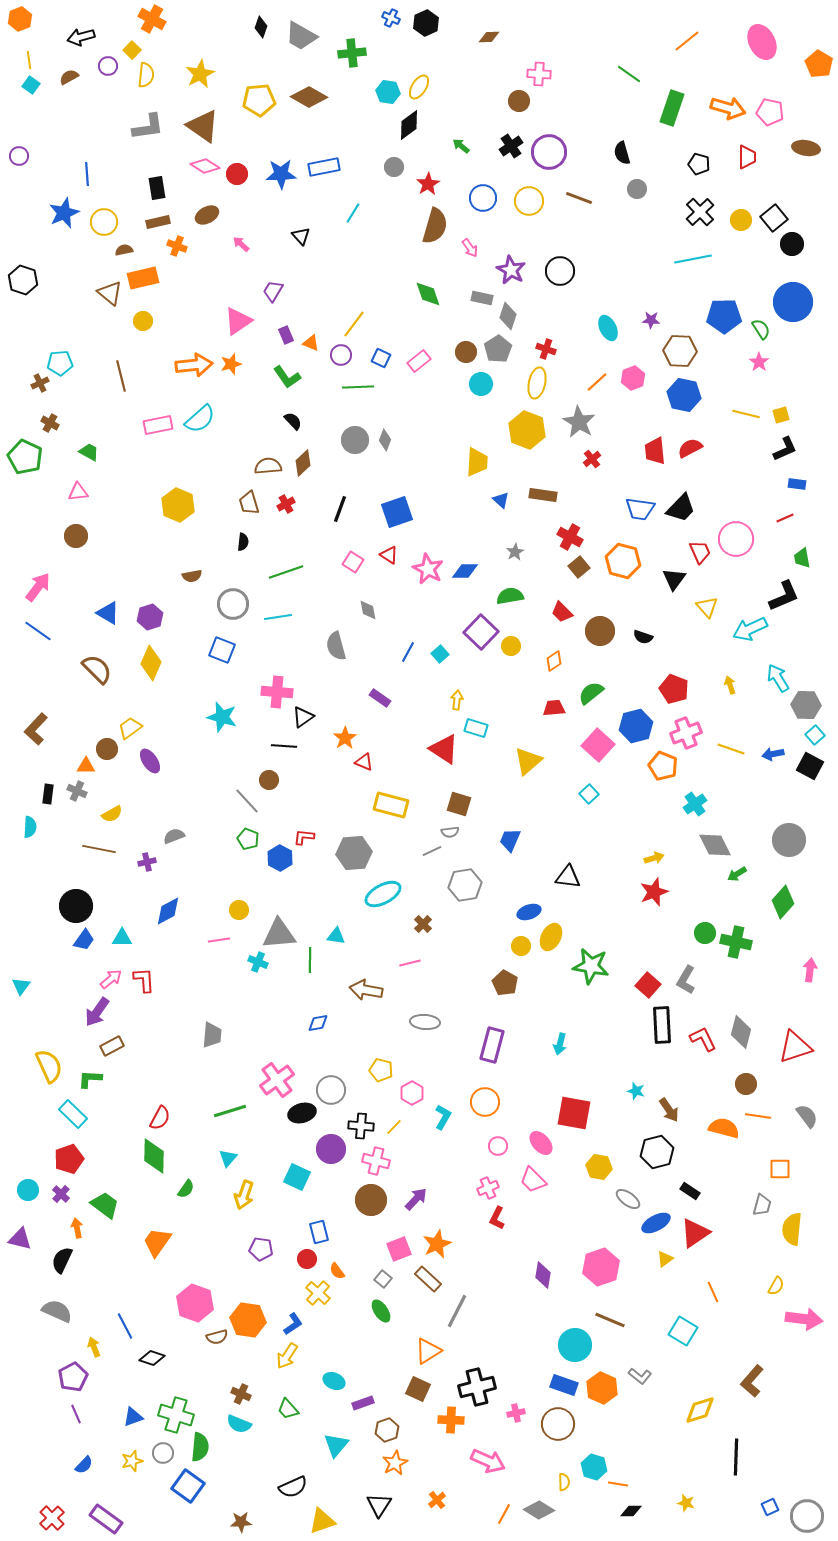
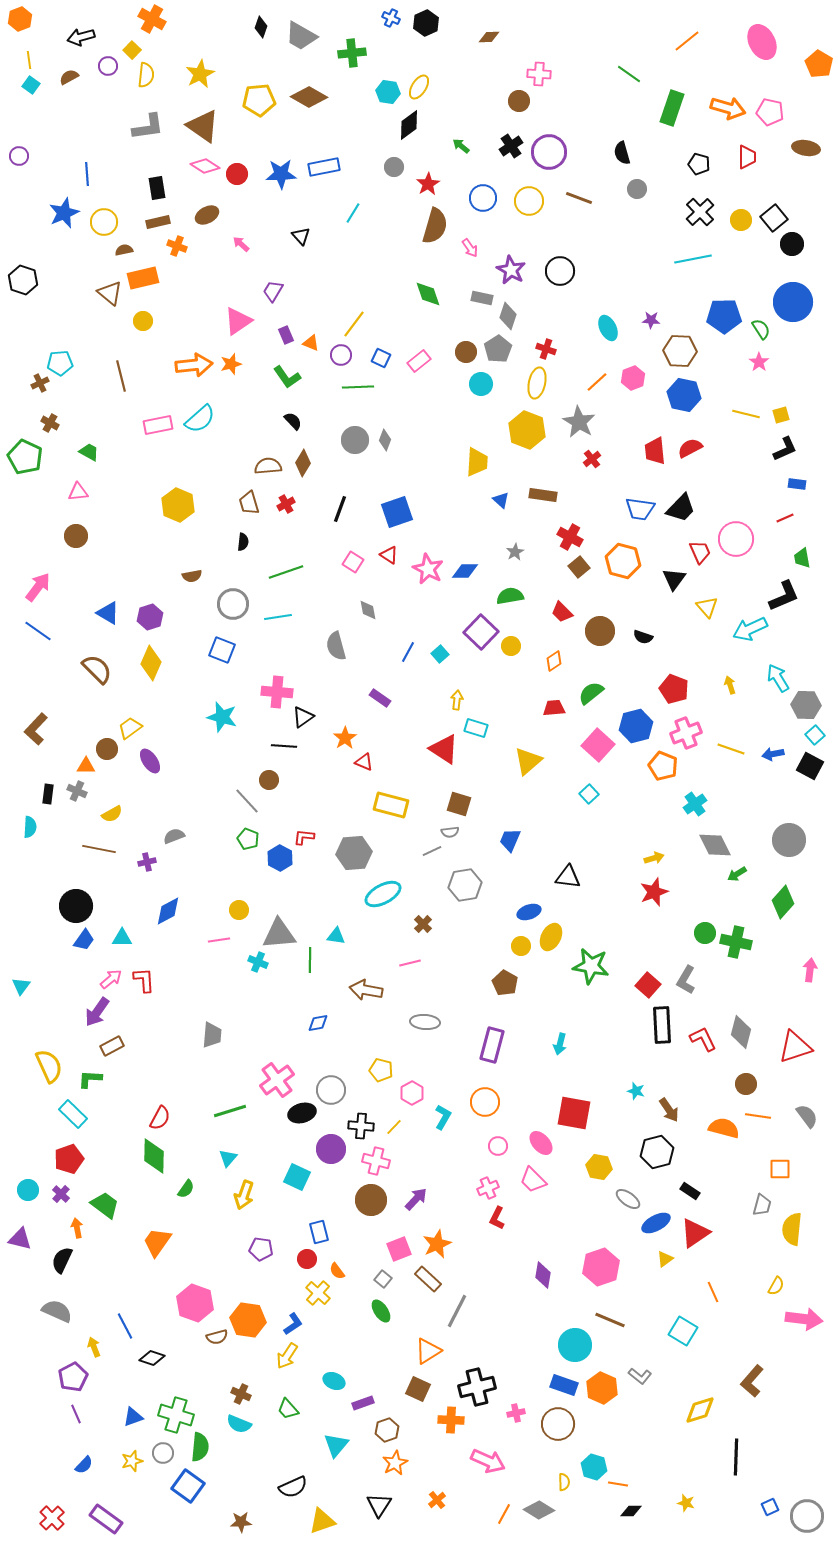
brown diamond at (303, 463): rotated 16 degrees counterclockwise
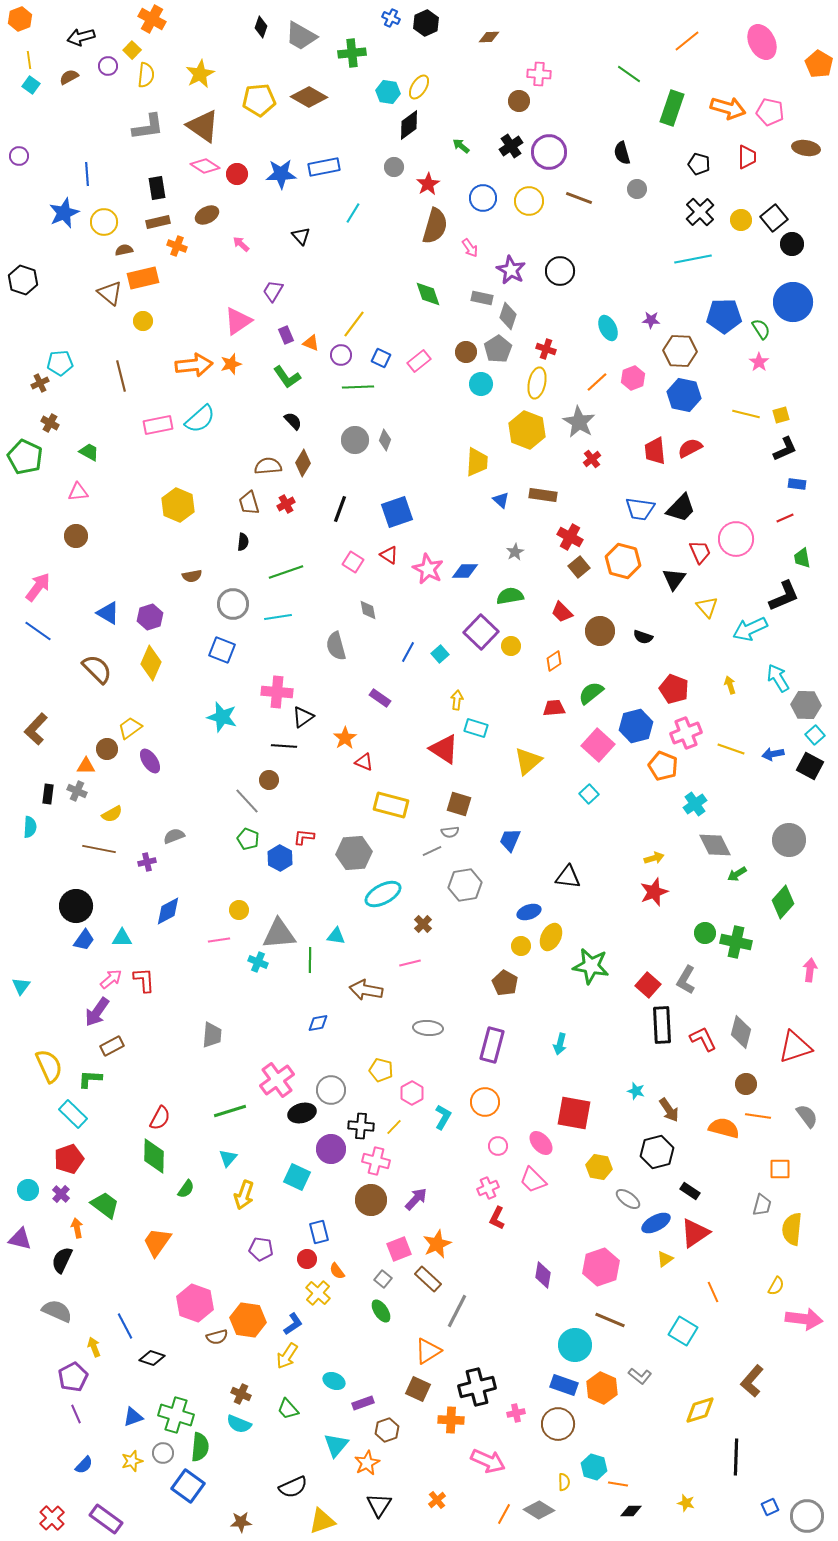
gray ellipse at (425, 1022): moved 3 px right, 6 px down
orange star at (395, 1463): moved 28 px left
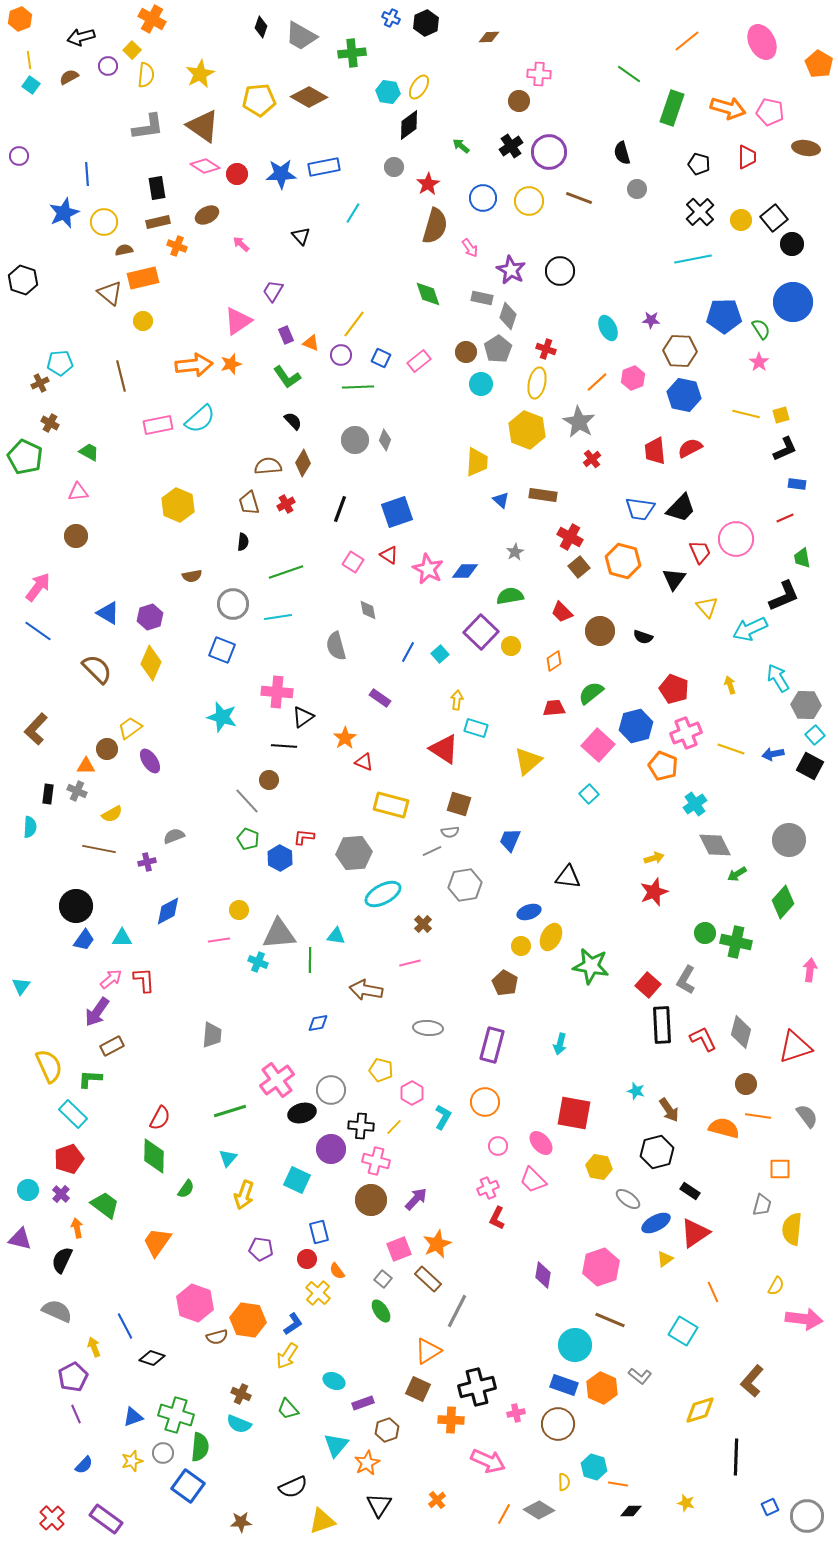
cyan square at (297, 1177): moved 3 px down
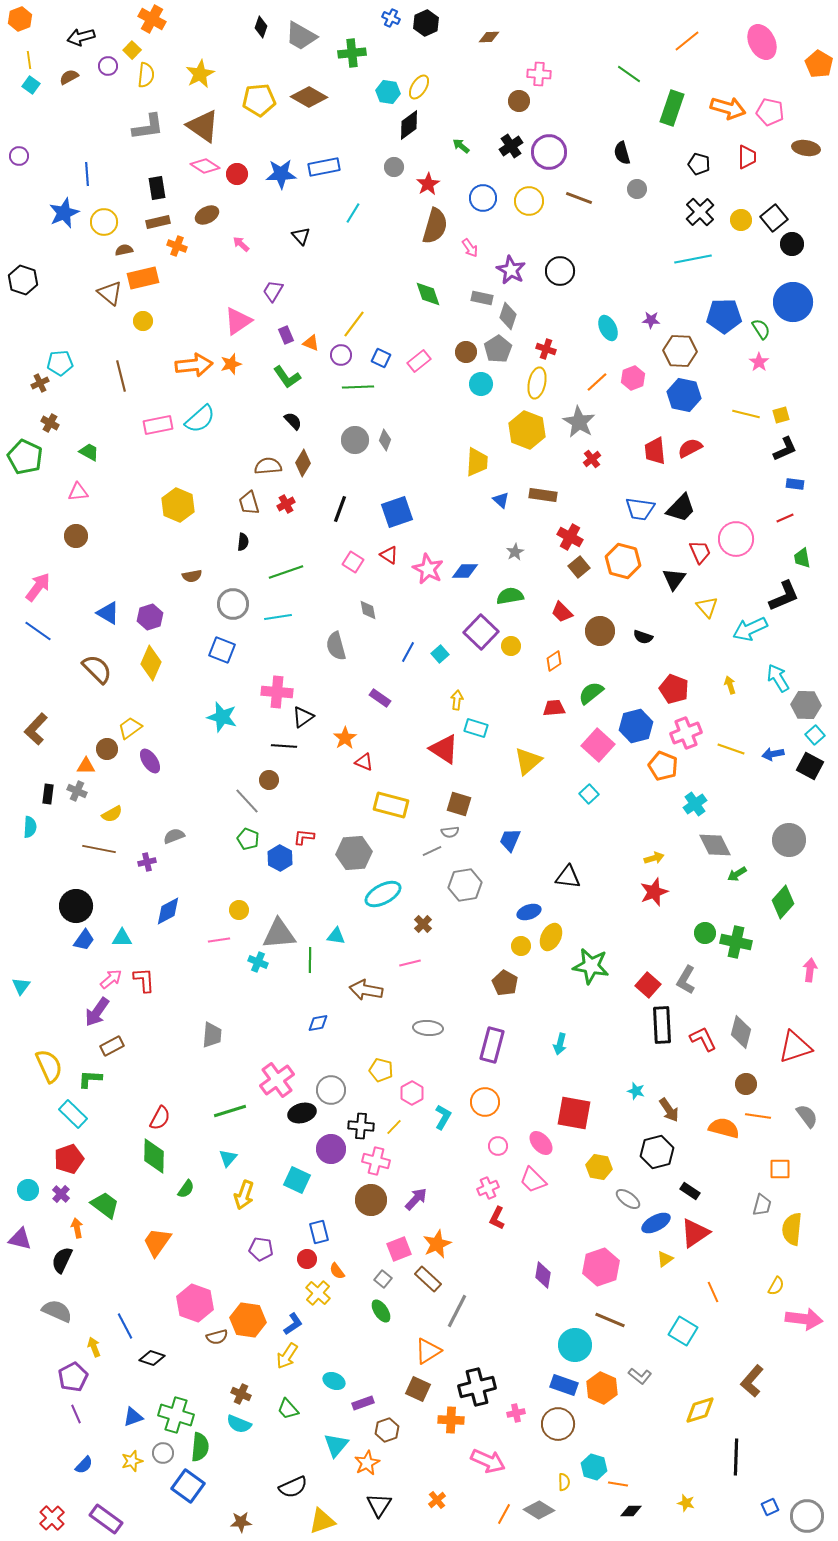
blue rectangle at (797, 484): moved 2 px left
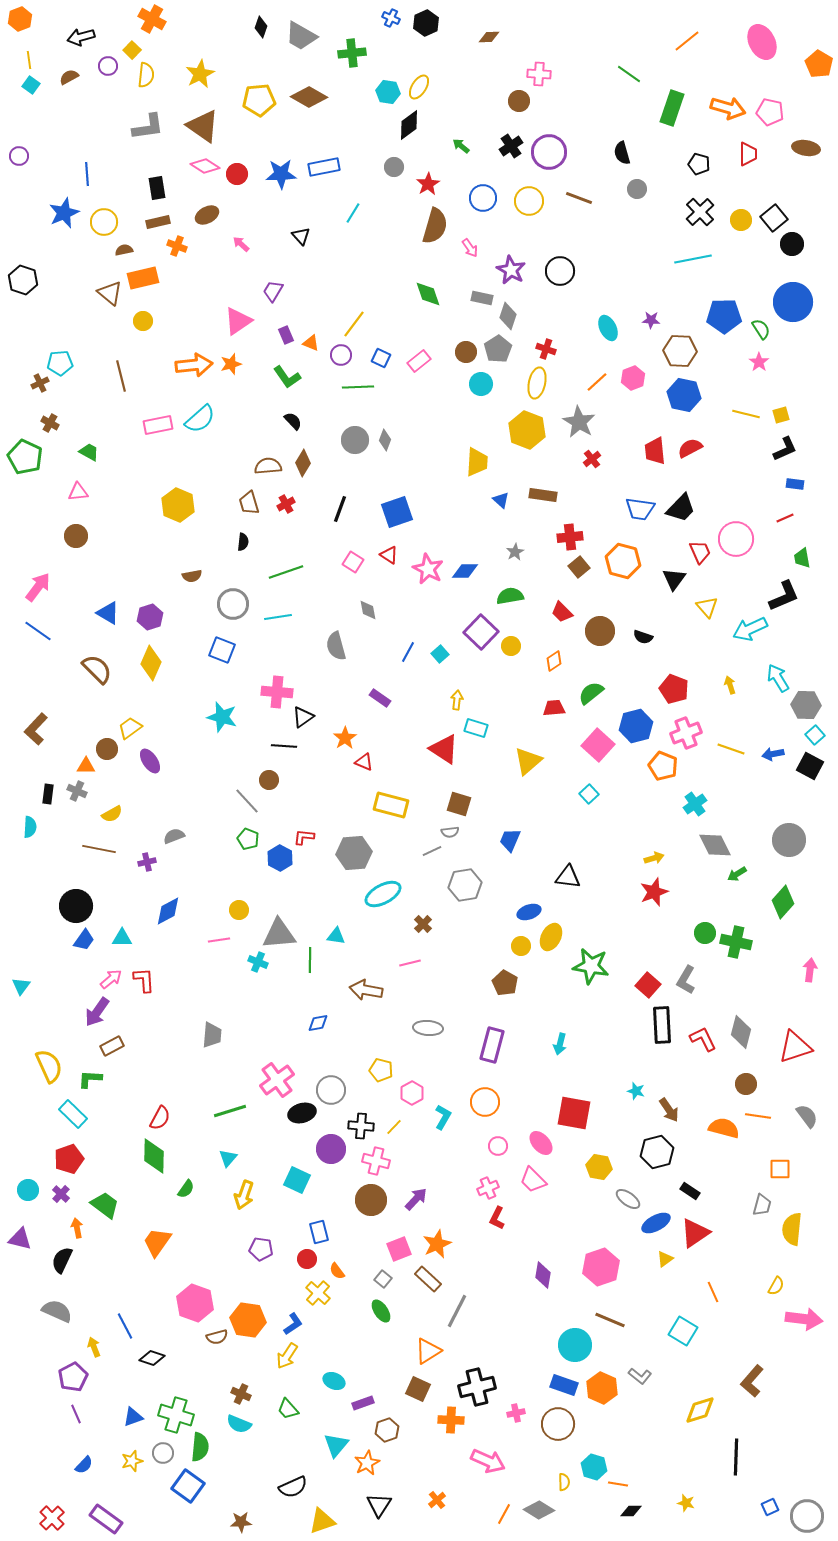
red trapezoid at (747, 157): moved 1 px right, 3 px up
red cross at (570, 537): rotated 35 degrees counterclockwise
